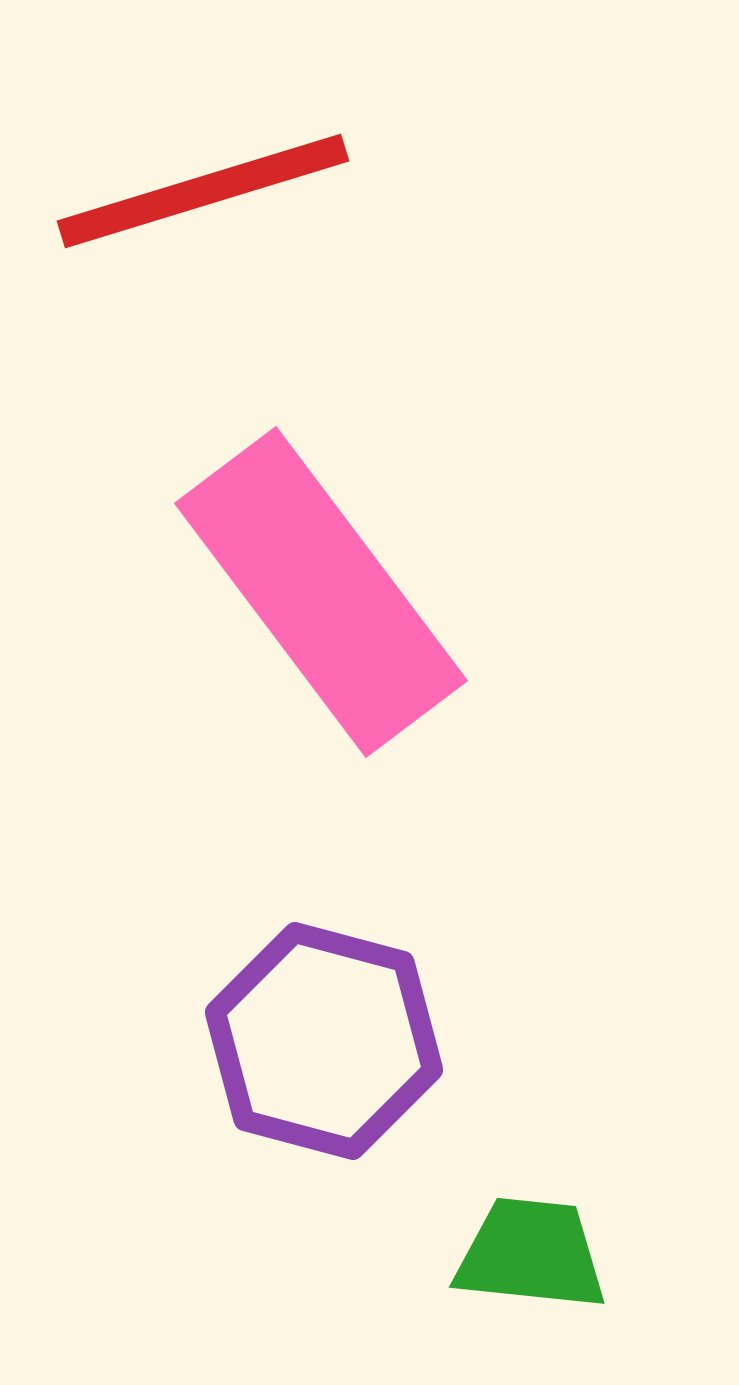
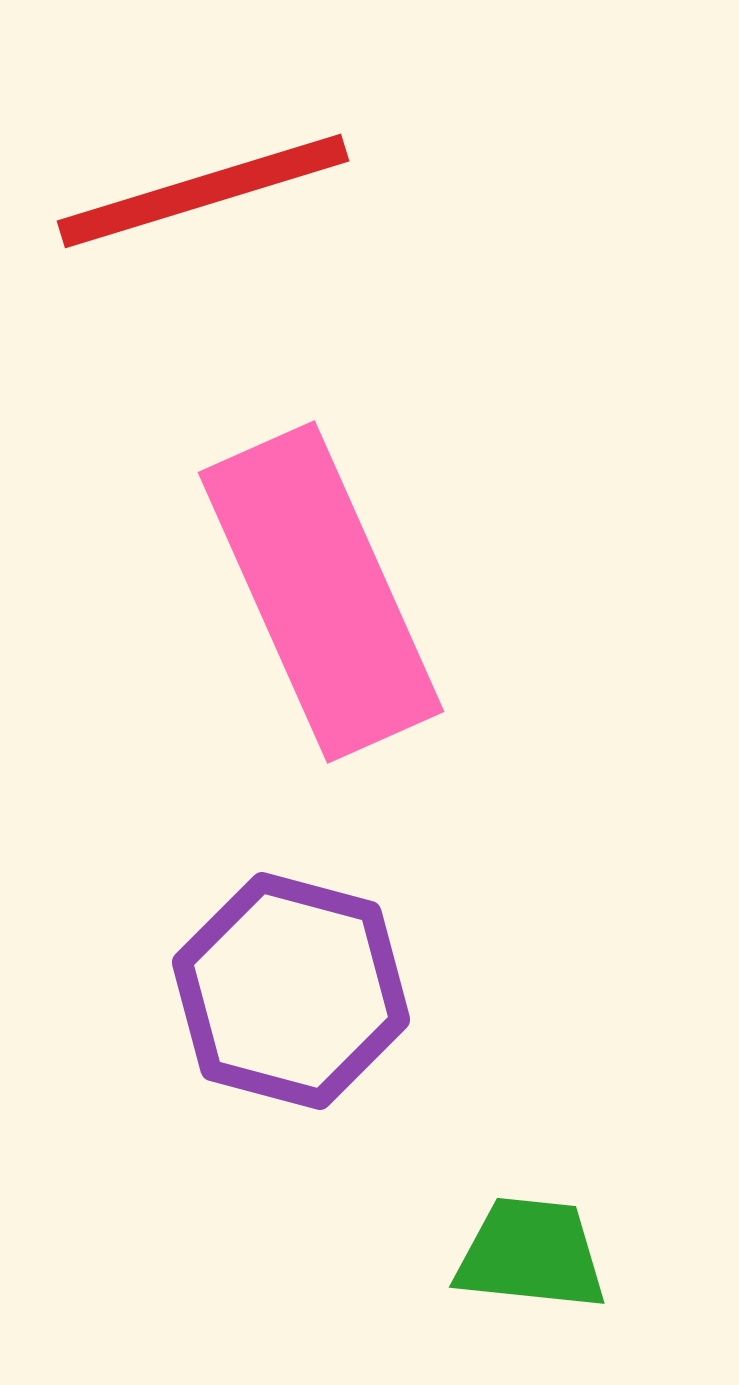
pink rectangle: rotated 13 degrees clockwise
purple hexagon: moved 33 px left, 50 px up
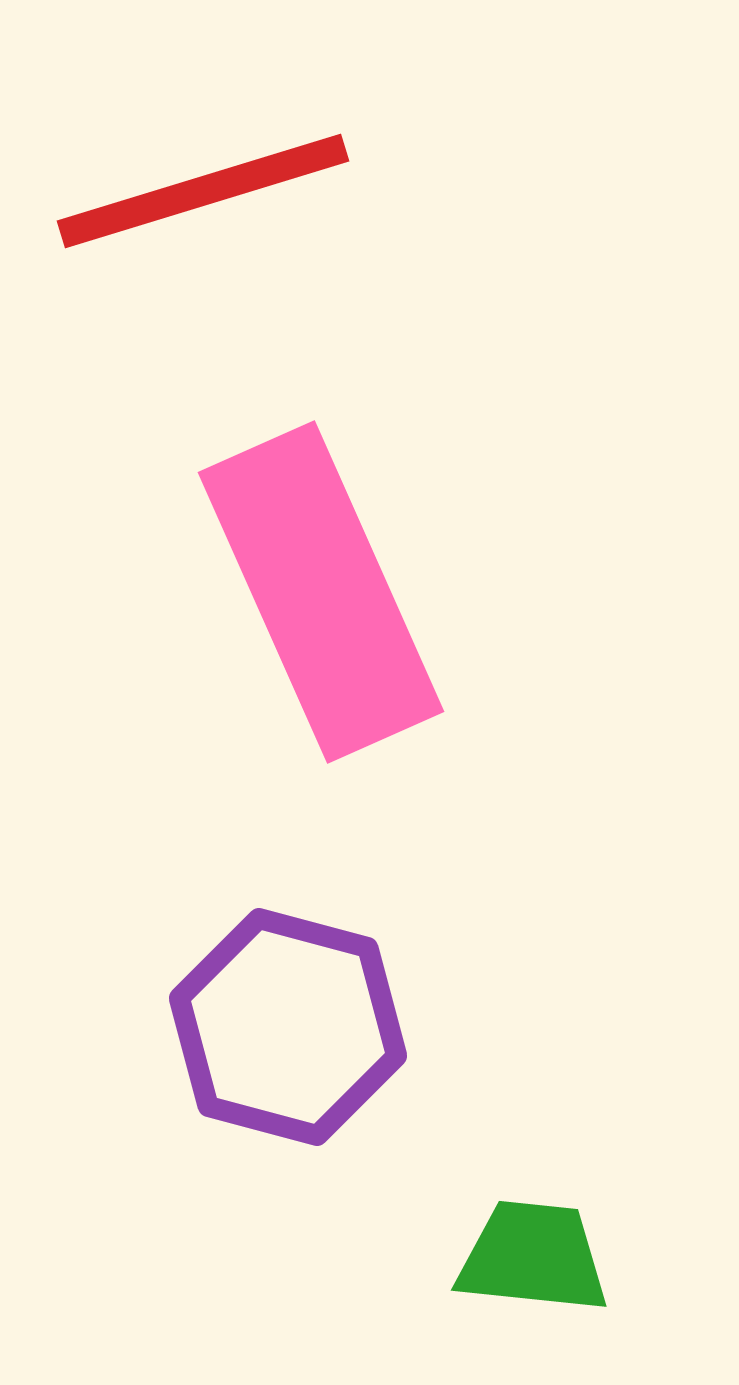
purple hexagon: moved 3 px left, 36 px down
green trapezoid: moved 2 px right, 3 px down
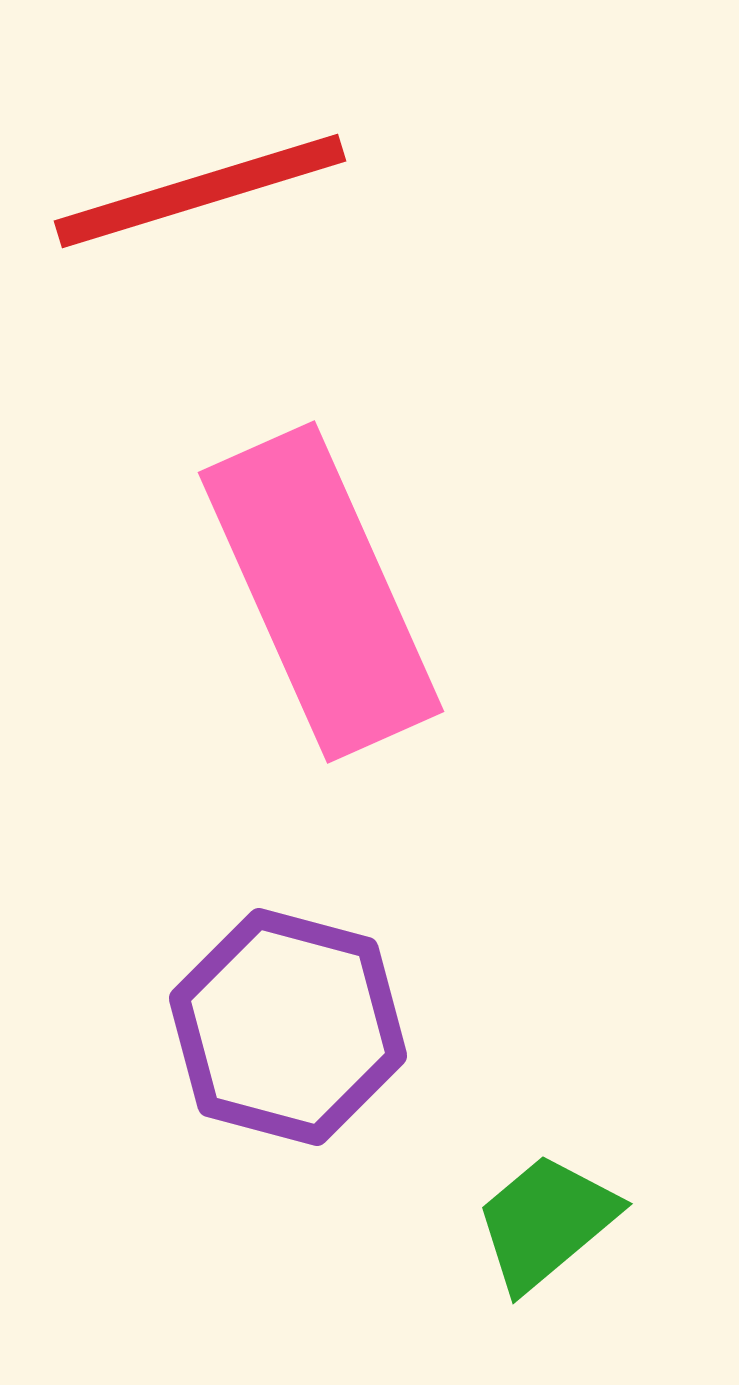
red line: moved 3 px left
green trapezoid: moved 13 px right, 35 px up; rotated 46 degrees counterclockwise
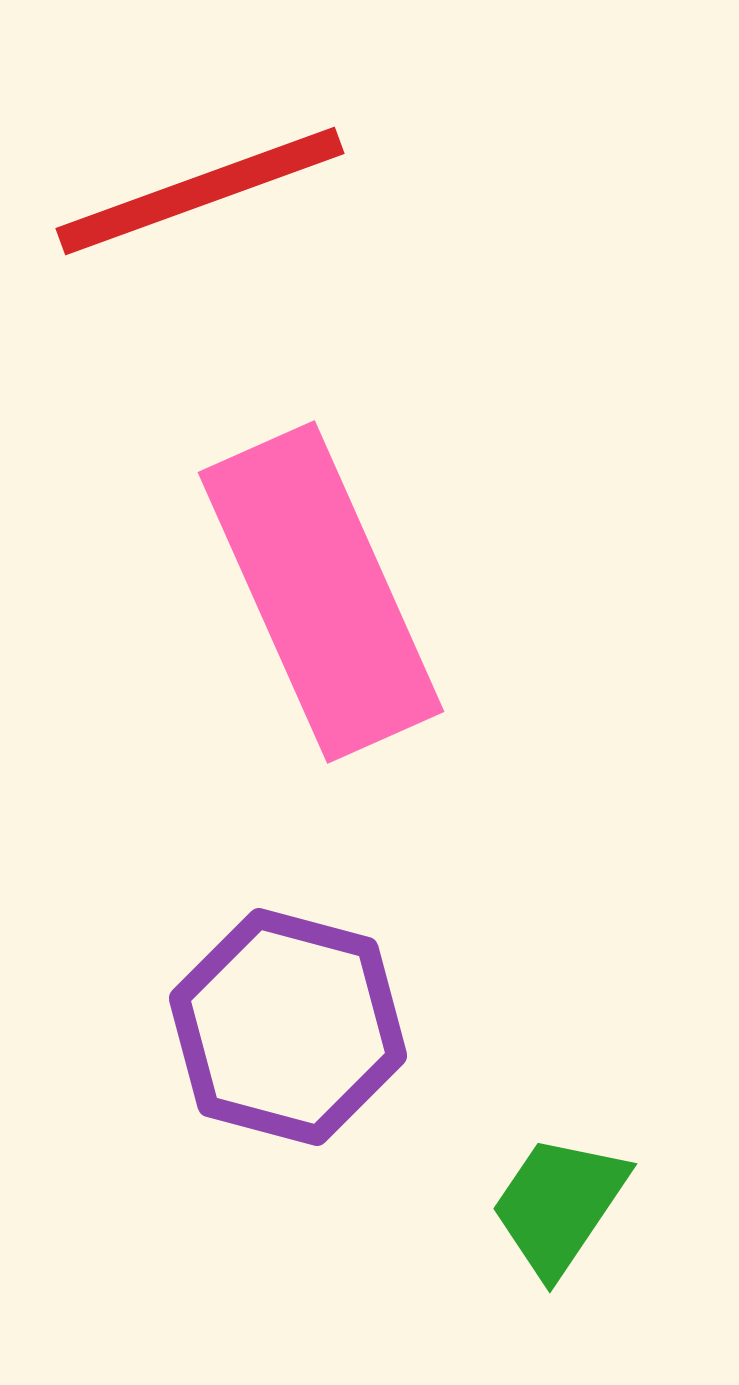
red line: rotated 3 degrees counterclockwise
green trapezoid: moved 13 px right, 17 px up; rotated 16 degrees counterclockwise
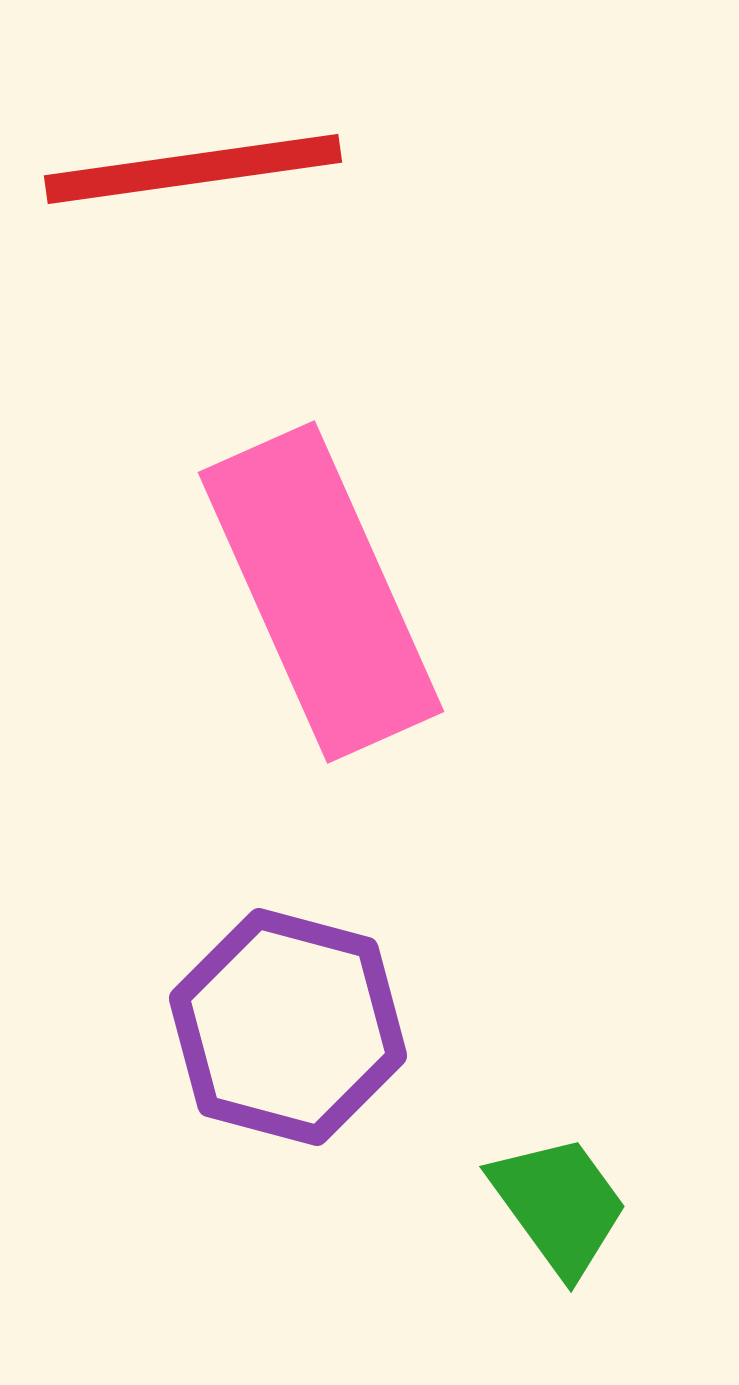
red line: moved 7 px left, 22 px up; rotated 12 degrees clockwise
green trapezoid: rotated 110 degrees clockwise
